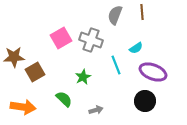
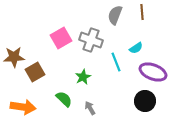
cyan line: moved 3 px up
gray arrow: moved 6 px left, 2 px up; rotated 104 degrees counterclockwise
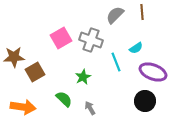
gray semicircle: rotated 24 degrees clockwise
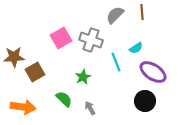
purple ellipse: rotated 12 degrees clockwise
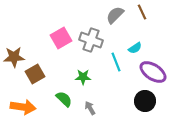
brown line: rotated 21 degrees counterclockwise
cyan semicircle: moved 1 px left
brown square: moved 2 px down
green star: rotated 28 degrees clockwise
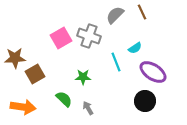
gray cross: moved 2 px left, 4 px up
brown star: moved 1 px right, 1 px down
gray arrow: moved 2 px left
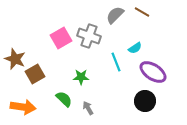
brown line: rotated 35 degrees counterclockwise
brown star: moved 1 px down; rotated 25 degrees clockwise
green star: moved 2 px left
